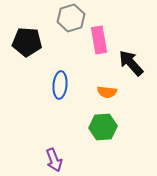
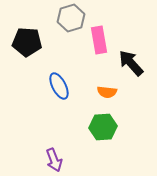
blue ellipse: moved 1 px left, 1 px down; rotated 32 degrees counterclockwise
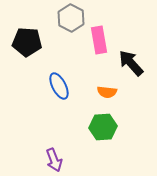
gray hexagon: rotated 16 degrees counterclockwise
